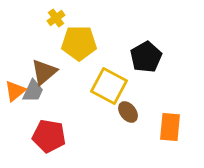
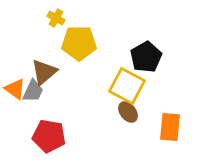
yellow cross: rotated 24 degrees counterclockwise
yellow square: moved 18 px right
orange triangle: moved 2 px up; rotated 45 degrees counterclockwise
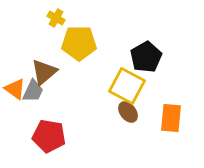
orange rectangle: moved 1 px right, 9 px up
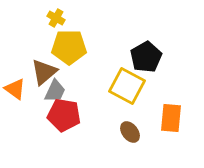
yellow pentagon: moved 10 px left, 4 px down
gray trapezoid: moved 22 px right
brown ellipse: moved 2 px right, 20 px down
red pentagon: moved 15 px right, 21 px up
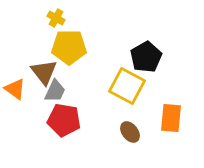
brown triangle: rotated 28 degrees counterclockwise
red pentagon: moved 5 px down
